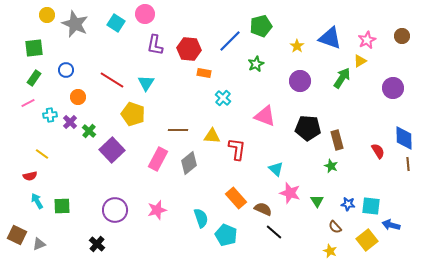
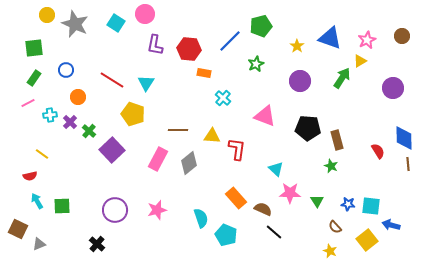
pink star at (290, 193): rotated 15 degrees counterclockwise
brown square at (17, 235): moved 1 px right, 6 px up
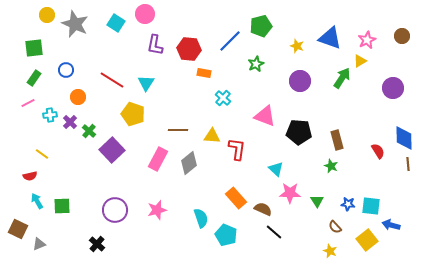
yellow star at (297, 46): rotated 16 degrees counterclockwise
black pentagon at (308, 128): moved 9 px left, 4 px down
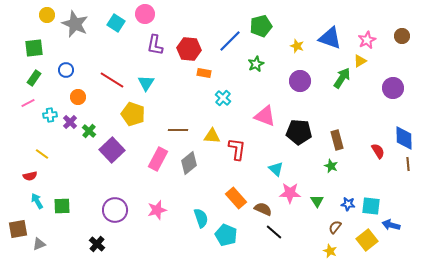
brown semicircle at (335, 227): rotated 80 degrees clockwise
brown square at (18, 229): rotated 36 degrees counterclockwise
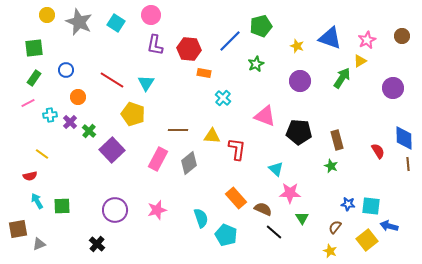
pink circle at (145, 14): moved 6 px right, 1 px down
gray star at (75, 24): moved 4 px right, 2 px up
green triangle at (317, 201): moved 15 px left, 17 px down
blue arrow at (391, 225): moved 2 px left, 1 px down
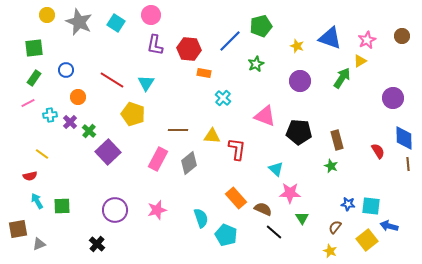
purple circle at (393, 88): moved 10 px down
purple square at (112, 150): moved 4 px left, 2 px down
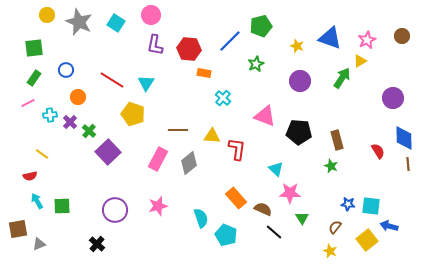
pink star at (157, 210): moved 1 px right, 4 px up
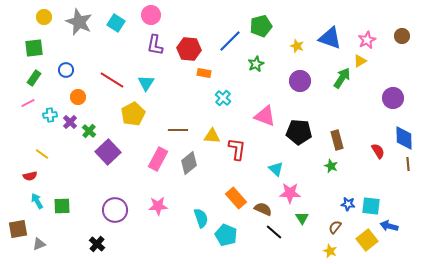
yellow circle at (47, 15): moved 3 px left, 2 px down
yellow pentagon at (133, 114): rotated 25 degrees clockwise
pink star at (158, 206): rotated 12 degrees clockwise
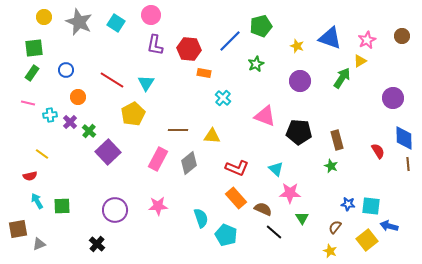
green rectangle at (34, 78): moved 2 px left, 5 px up
pink line at (28, 103): rotated 40 degrees clockwise
red L-shape at (237, 149): moved 19 px down; rotated 105 degrees clockwise
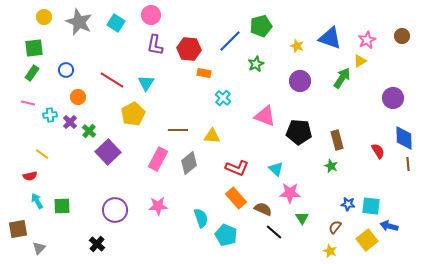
gray triangle at (39, 244): moved 4 px down; rotated 24 degrees counterclockwise
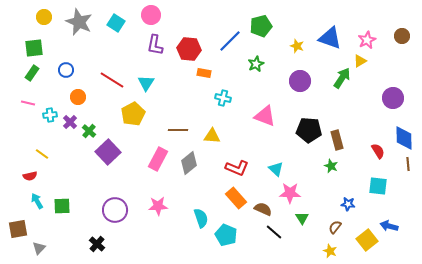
cyan cross at (223, 98): rotated 28 degrees counterclockwise
black pentagon at (299, 132): moved 10 px right, 2 px up
cyan square at (371, 206): moved 7 px right, 20 px up
